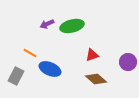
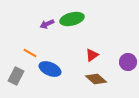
green ellipse: moved 7 px up
red triangle: rotated 16 degrees counterclockwise
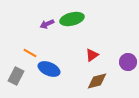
blue ellipse: moved 1 px left
brown diamond: moved 1 px right, 2 px down; rotated 55 degrees counterclockwise
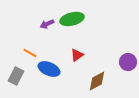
red triangle: moved 15 px left
brown diamond: rotated 15 degrees counterclockwise
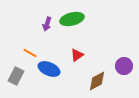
purple arrow: rotated 48 degrees counterclockwise
purple circle: moved 4 px left, 4 px down
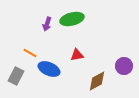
red triangle: rotated 24 degrees clockwise
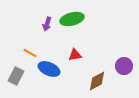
red triangle: moved 2 px left
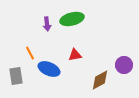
purple arrow: rotated 24 degrees counterclockwise
orange line: rotated 32 degrees clockwise
purple circle: moved 1 px up
gray rectangle: rotated 36 degrees counterclockwise
brown diamond: moved 3 px right, 1 px up
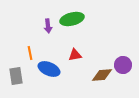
purple arrow: moved 1 px right, 2 px down
orange line: rotated 16 degrees clockwise
purple circle: moved 1 px left
brown diamond: moved 2 px right, 5 px up; rotated 25 degrees clockwise
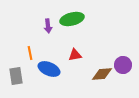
brown diamond: moved 1 px up
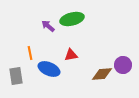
purple arrow: rotated 136 degrees clockwise
red triangle: moved 4 px left
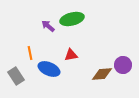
gray rectangle: rotated 24 degrees counterclockwise
